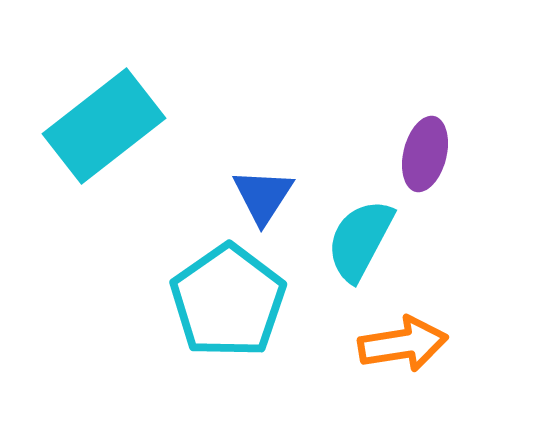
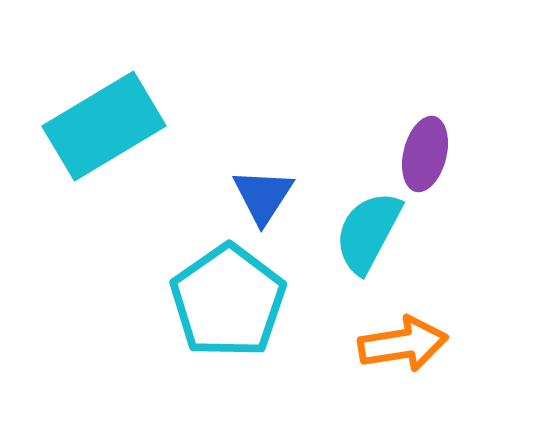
cyan rectangle: rotated 7 degrees clockwise
cyan semicircle: moved 8 px right, 8 px up
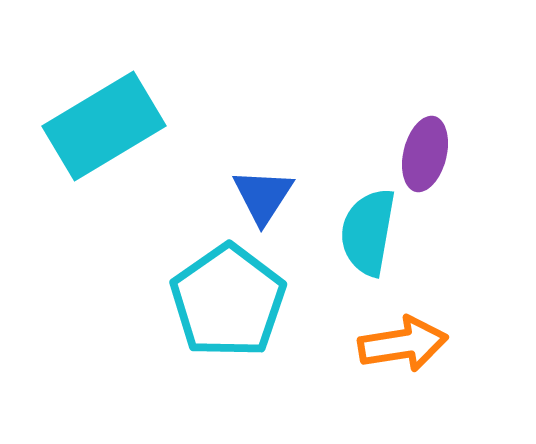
cyan semicircle: rotated 18 degrees counterclockwise
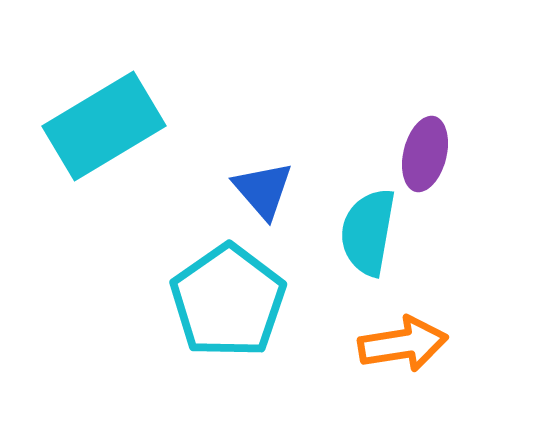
blue triangle: moved 6 px up; rotated 14 degrees counterclockwise
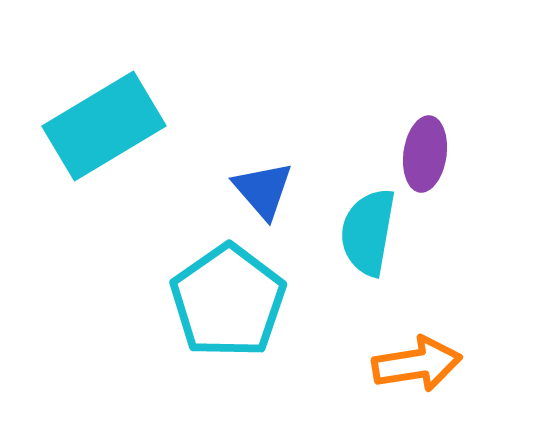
purple ellipse: rotated 6 degrees counterclockwise
orange arrow: moved 14 px right, 20 px down
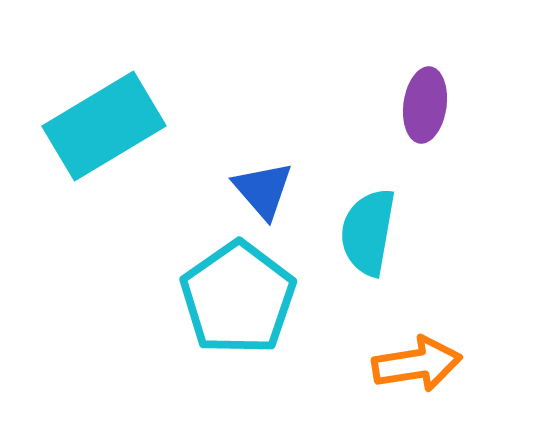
purple ellipse: moved 49 px up
cyan pentagon: moved 10 px right, 3 px up
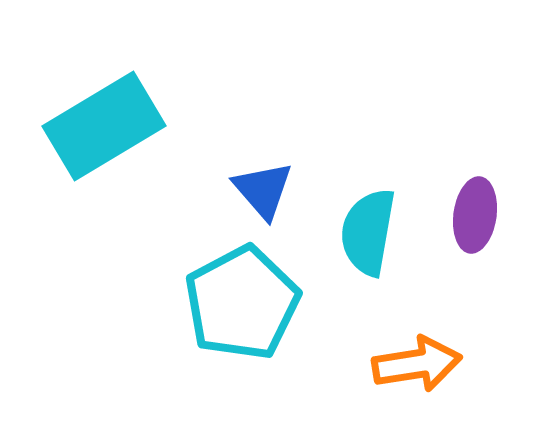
purple ellipse: moved 50 px right, 110 px down
cyan pentagon: moved 4 px right, 5 px down; rotated 7 degrees clockwise
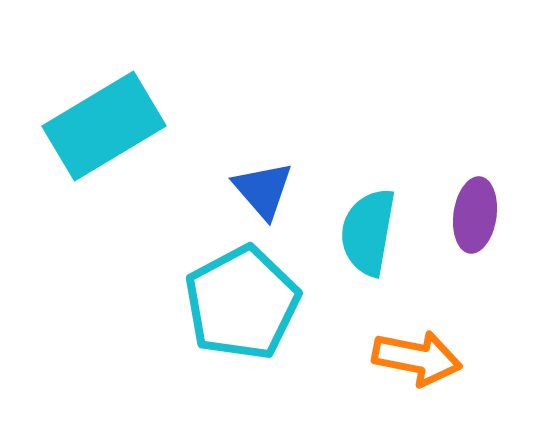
orange arrow: moved 6 px up; rotated 20 degrees clockwise
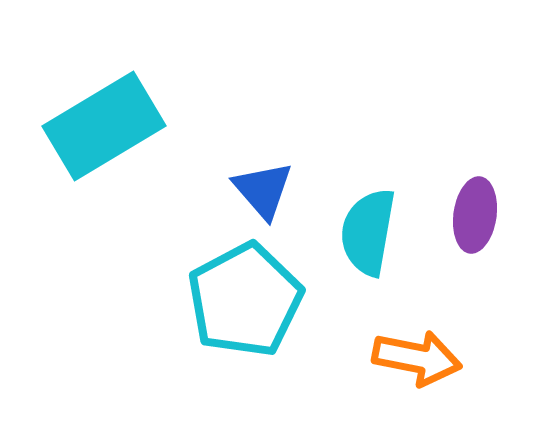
cyan pentagon: moved 3 px right, 3 px up
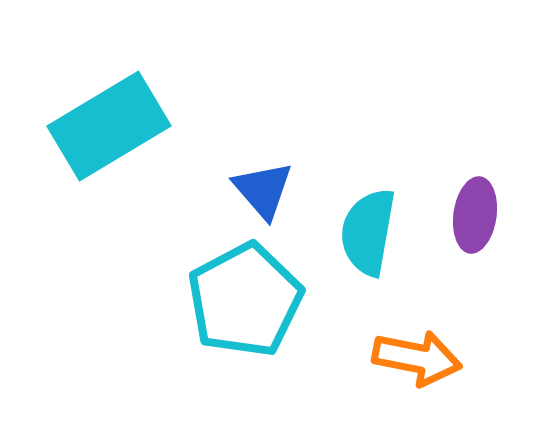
cyan rectangle: moved 5 px right
